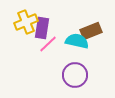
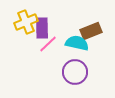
purple rectangle: rotated 10 degrees counterclockwise
cyan semicircle: moved 2 px down
purple circle: moved 3 px up
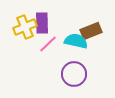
yellow cross: moved 1 px left, 5 px down
purple rectangle: moved 5 px up
cyan semicircle: moved 1 px left, 2 px up
purple circle: moved 1 px left, 2 px down
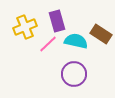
purple rectangle: moved 15 px right, 2 px up; rotated 15 degrees counterclockwise
brown rectangle: moved 10 px right, 3 px down; rotated 55 degrees clockwise
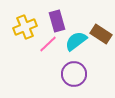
cyan semicircle: rotated 50 degrees counterclockwise
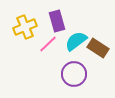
brown rectangle: moved 3 px left, 14 px down
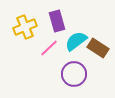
pink line: moved 1 px right, 4 px down
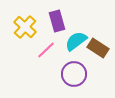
yellow cross: rotated 25 degrees counterclockwise
pink line: moved 3 px left, 2 px down
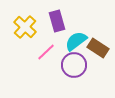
pink line: moved 2 px down
purple circle: moved 9 px up
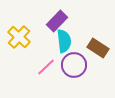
purple rectangle: rotated 60 degrees clockwise
yellow cross: moved 6 px left, 10 px down
cyan semicircle: moved 12 px left; rotated 120 degrees clockwise
pink line: moved 15 px down
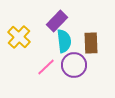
brown rectangle: moved 7 px left, 5 px up; rotated 55 degrees clockwise
